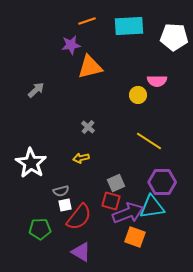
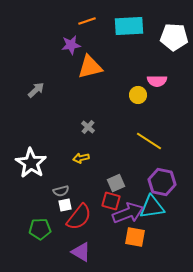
purple hexagon: rotated 12 degrees clockwise
orange square: rotated 10 degrees counterclockwise
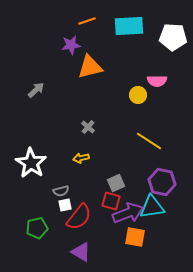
white pentagon: moved 1 px left
green pentagon: moved 3 px left, 1 px up; rotated 10 degrees counterclockwise
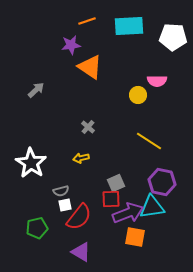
orange triangle: rotated 48 degrees clockwise
red square: moved 2 px up; rotated 18 degrees counterclockwise
